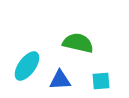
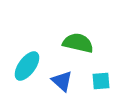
blue triangle: moved 2 px right, 1 px down; rotated 45 degrees clockwise
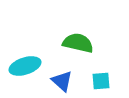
cyan ellipse: moved 2 px left; rotated 36 degrees clockwise
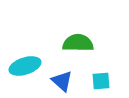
green semicircle: rotated 12 degrees counterclockwise
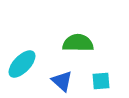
cyan ellipse: moved 3 px left, 2 px up; rotated 28 degrees counterclockwise
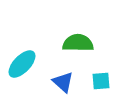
blue triangle: moved 1 px right, 1 px down
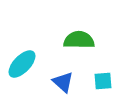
green semicircle: moved 1 px right, 3 px up
cyan square: moved 2 px right
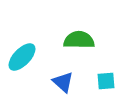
cyan ellipse: moved 7 px up
cyan square: moved 3 px right
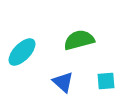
green semicircle: rotated 16 degrees counterclockwise
cyan ellipse: moved 5 px up
